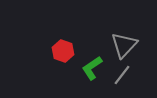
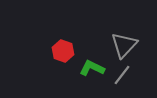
green L-shape: rotated 60 degrees clockwise
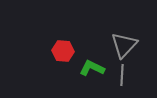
red hexagon: rotated 15 degrees counterclockwise
gray line: rotated 35 degrees counterclockwise
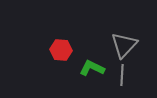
red hexagon: moved 2 px left, 1 px up
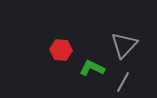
gray line: moved 1 px right, 7 px down; rotated 25 degrees clockwise
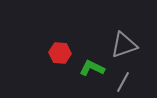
gray triangle: rotated 28 degrees clockwise
red hexagon: moved 1 px left, 3 px down
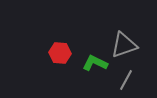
green L-shape: moved 3 px right, 5 px up
gray line: moved 3 px right, 2 px up
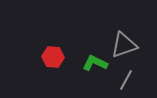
red hexagon: moved 7 px left, 4 px down
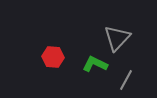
gray triangle: moved 7 px left, 7 px up; rotated 28 degrees counterclockwise
green L-shape: moved 1 px down
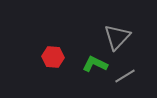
gray triangle: moved 1 px up
gray line: moved 1 px left, 4 px up; rotated 30 degrees clockwise
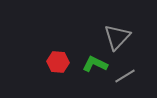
red hexagon: moved 5 px right, 5 px down
